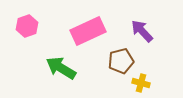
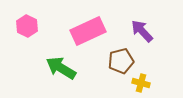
pink hexagon: rotated 15 degrees counterclockwise
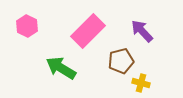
pink rectangle: rotated 20 degrees counterclockwise
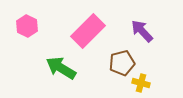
brown pentagon: moved 1 px right, 2 px down
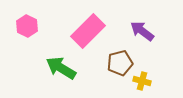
purple arrow: rotated 10 degrees counterclockwise
brown pentagon: moved 2 px left
yellow cross: moved 1 px right, 2 px up
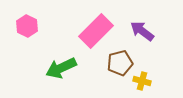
pink rectangle: moved 8 px right
green arrow: rotated 56 degrees counterclockwise
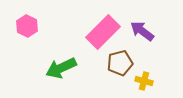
pink rectangle: moved 7 px right, 1 px down
yellow cross: moved 2 px right
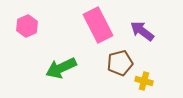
pink hexagon: rotated 10 degrees clockwise
pink rectangle: moved 5 px left, 7 px up; rotated 72 degrees counterclockwise
